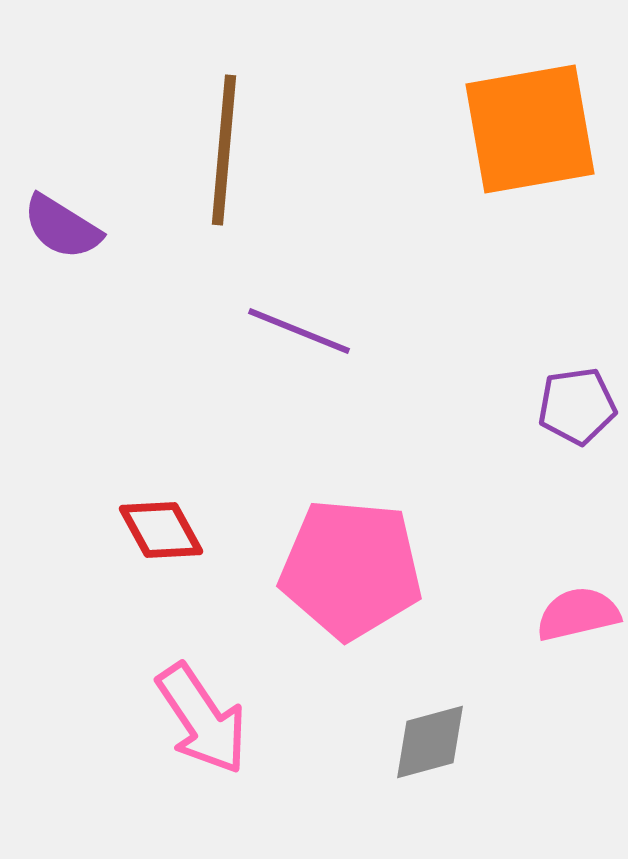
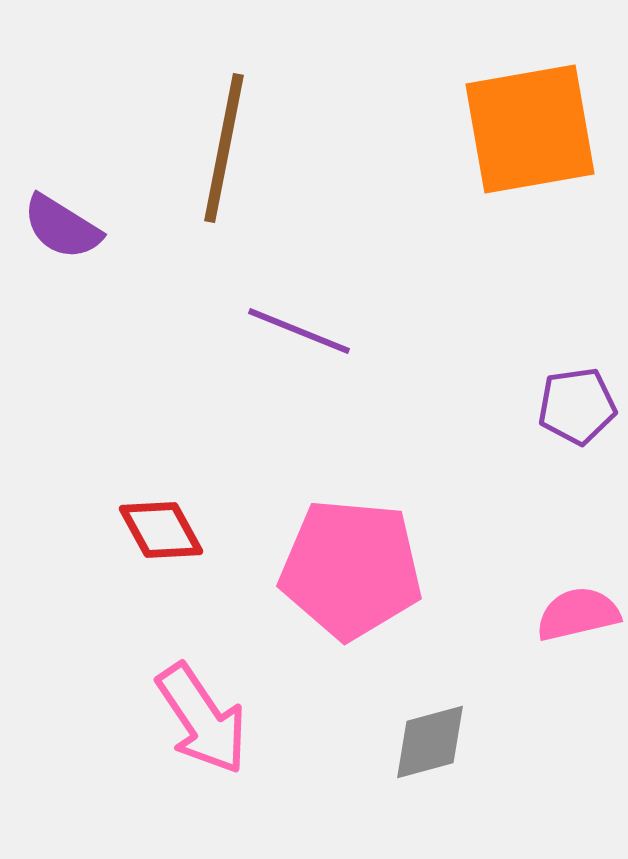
brown line: moved 2 px up; rotated 6 degrees clockwise
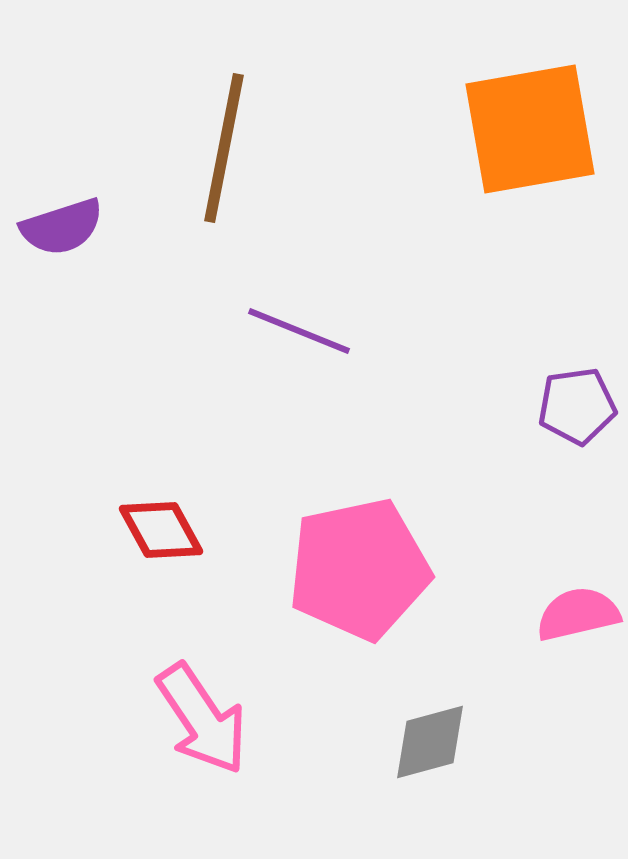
purple semicircle: rotated 50 degrees counterclockwise
pink pentagon: moved 8 px right; rotated 17 degrees counterclockwise
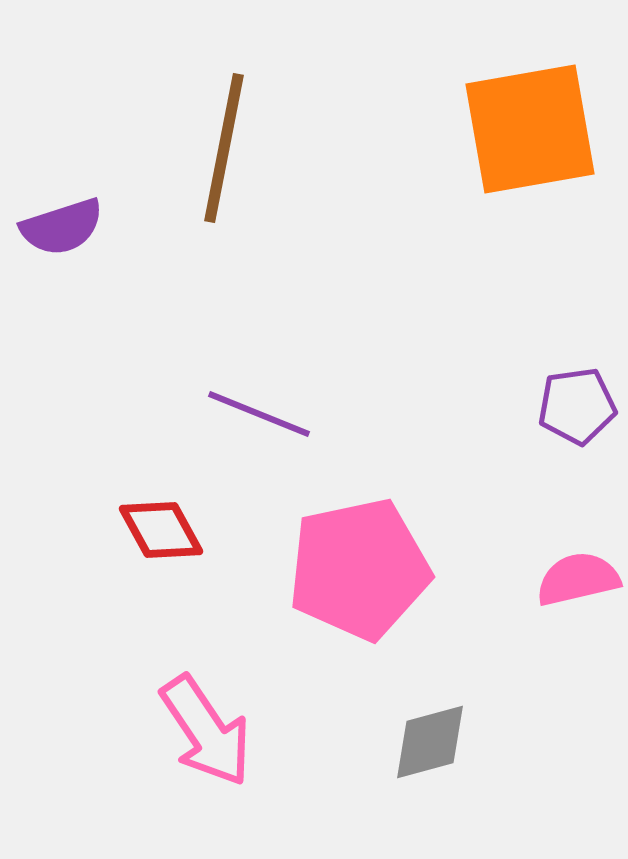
purple line: moved 40 px left, 83 px down
pink semicircle: moved 35 px up
pink arrow: moved 4 px right, 12 px down
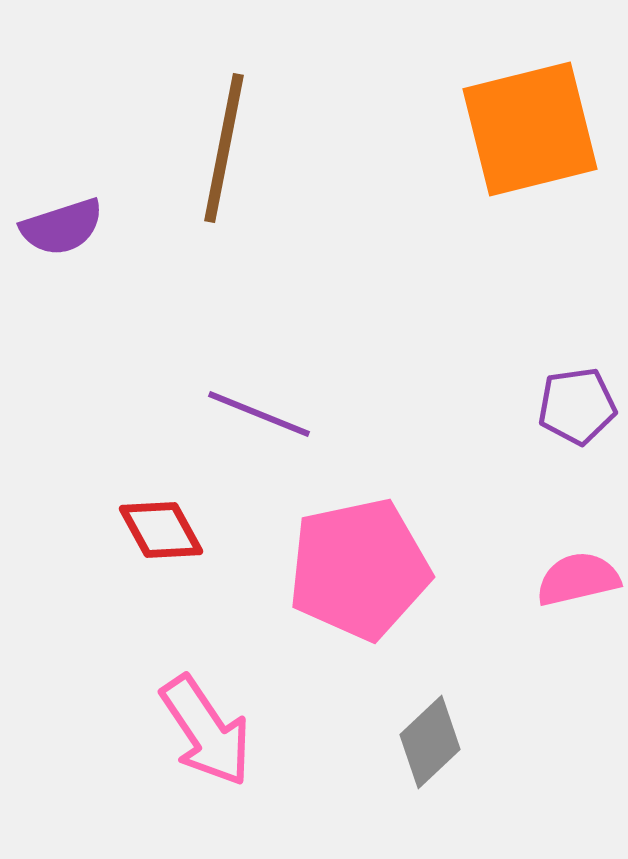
orange square: rotated 4 degrees counterclockwise
gray diamond: rotated 28 degrees counterclockwise
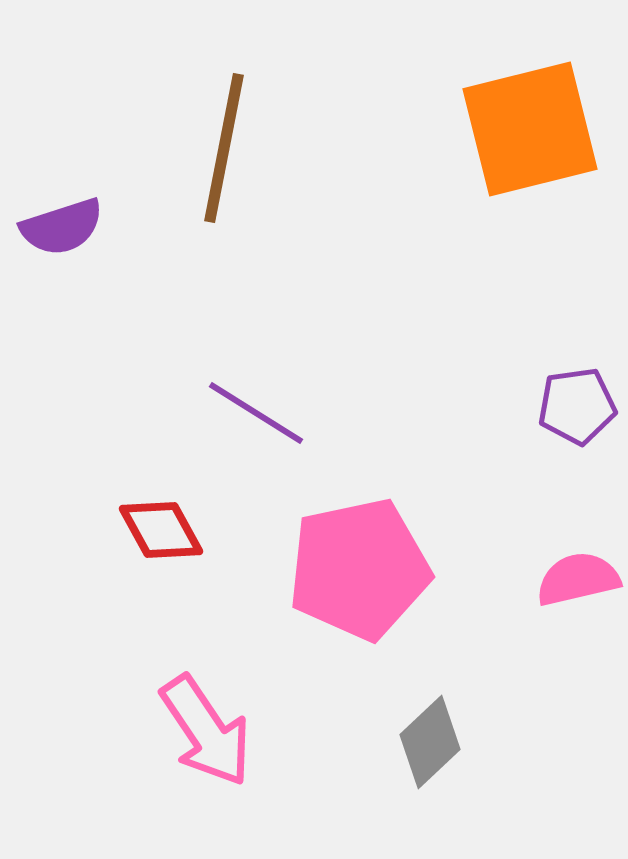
purple line: moved 3 px left, 1 px up; rotated 10 degrees clockwise
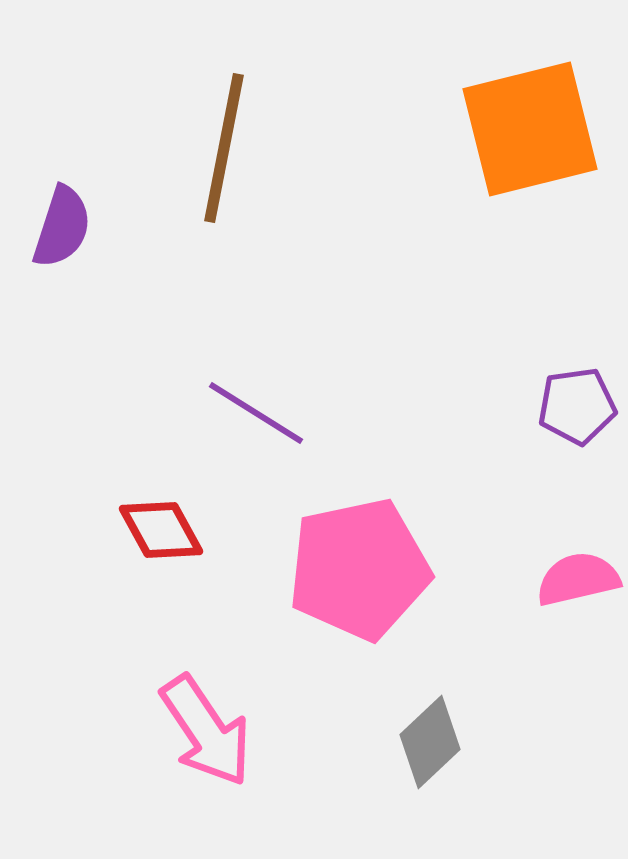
purple semicircle: rotated 54 degrees counterclockwise
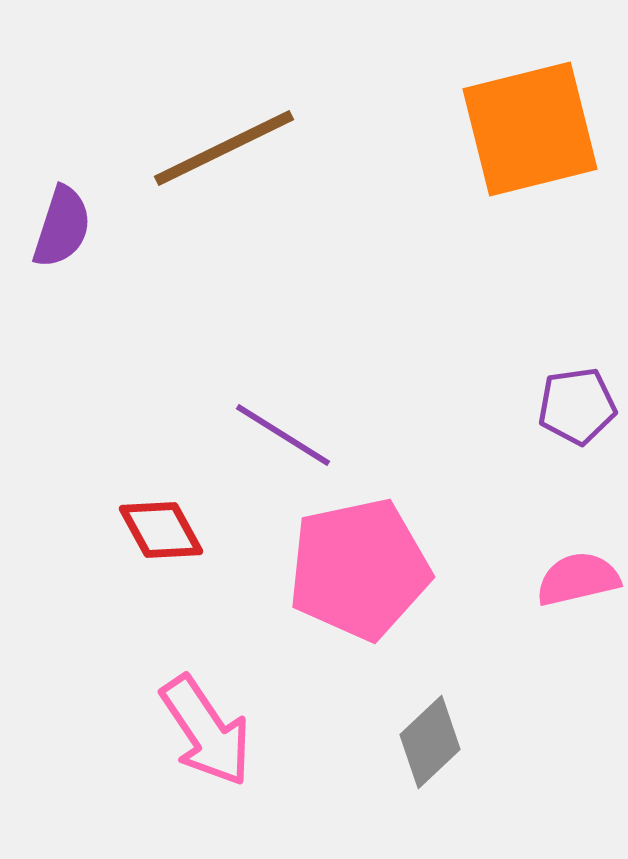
brown line: rotated 53 degrees clockwise
purple line: moved 27 px right, 22 px down
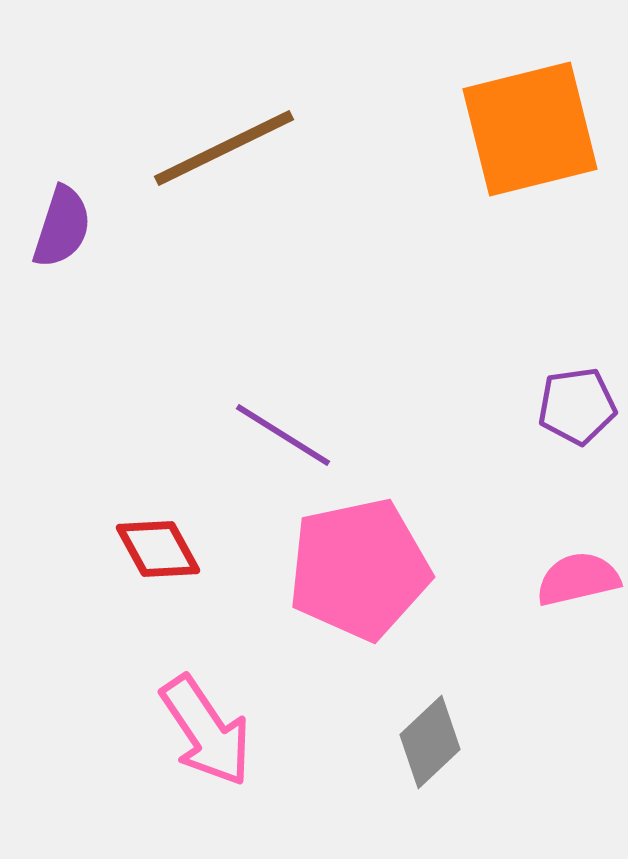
red diamond: moved 3 px left, 19 px down
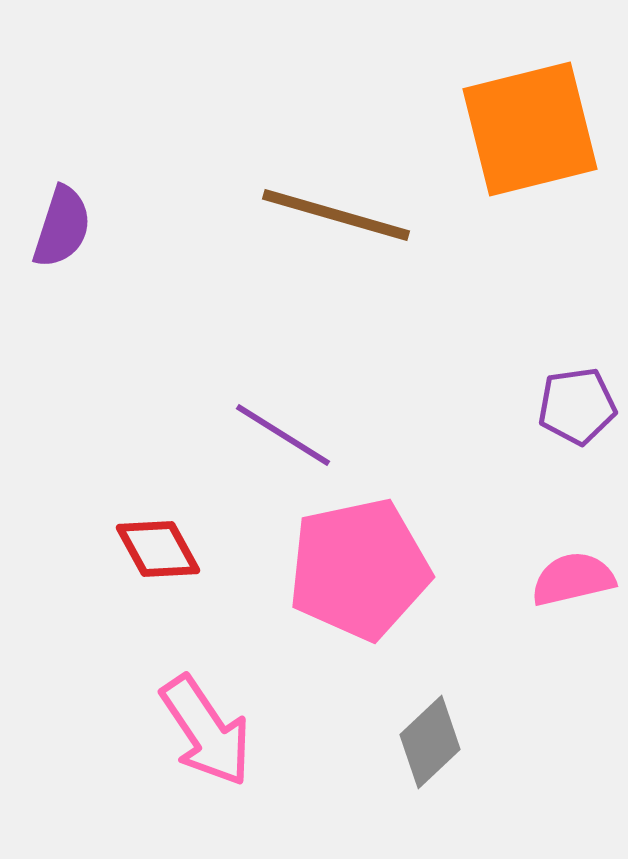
brown line: moved 112 px right, 67 px down; rotated 42 degrees clockwise
pink semicircle: moved 5 px left
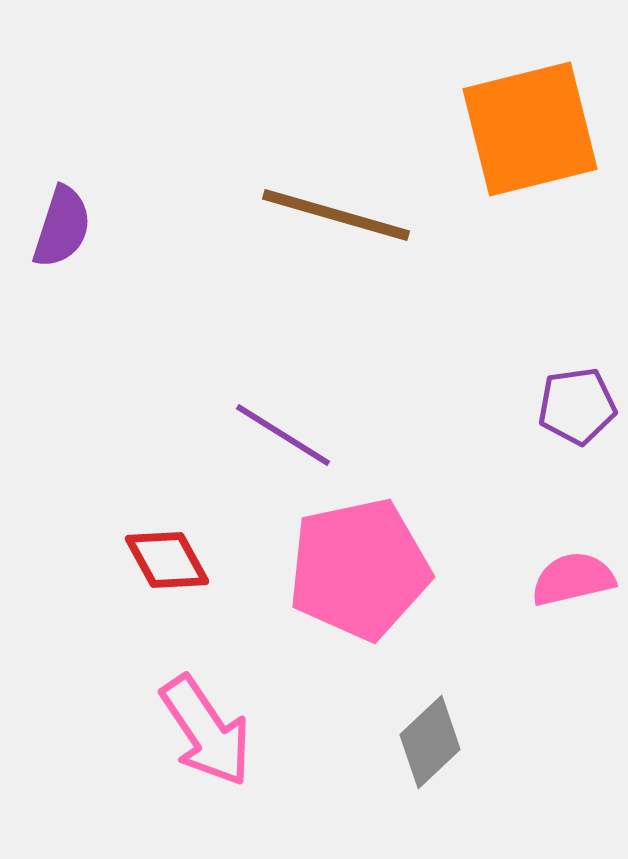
red diamond: moved 9 px right, 11 px down
